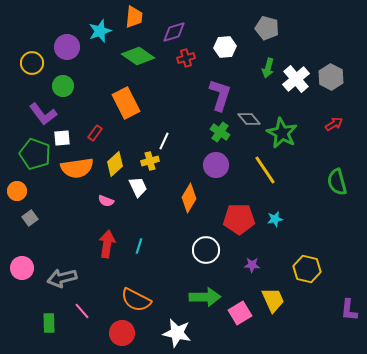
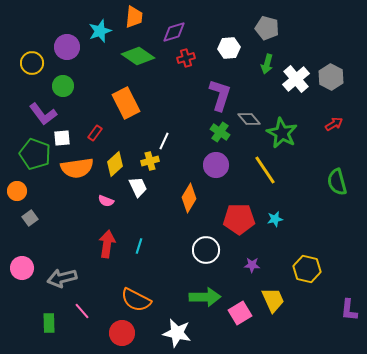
white hexagon at (225, 47): moved 4 px right, 1 px down
green arrow at (268, 68): moved 1 px left, 4 px up
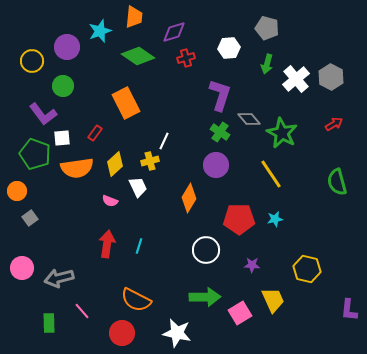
yellow circle at (32, 63): moved 2 px up
yellow line at (265, 170): moved 6 px right, 4 px down
pink semicircle at (106, 201): moved 4 px right
gray arrow at (62, 278): moved 3 px left
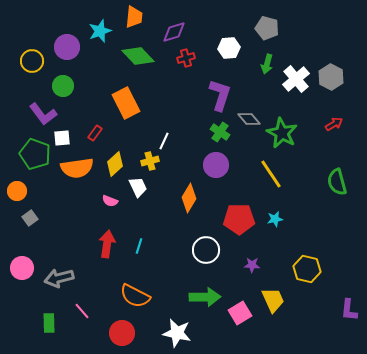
green diamond at (138, 56): rotated 12 degrees clockwise
orange semicircle at (136, 300): moved 1 px left, 4 px up
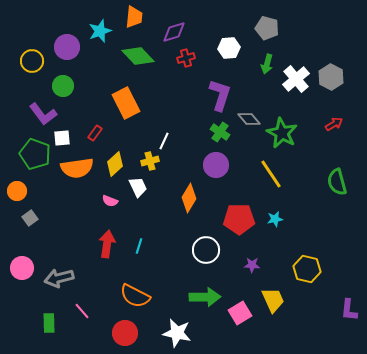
red circle at (122, 333): moved 3 px right
